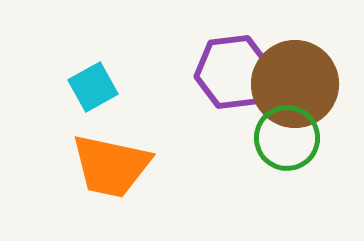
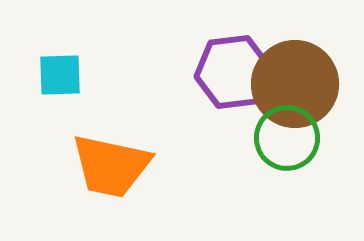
cyan square: moved 33 px left, 12 px up; rotated 27 degrees clockwise
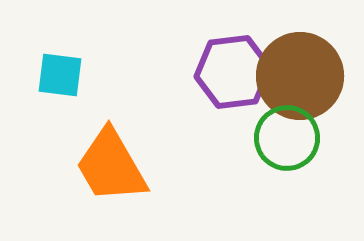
cyan square: rotated 9 degrees clockwise
brown circle: moved 5 px right, 8 px up
orange trapezoid: rotated 48 degrees clockwise
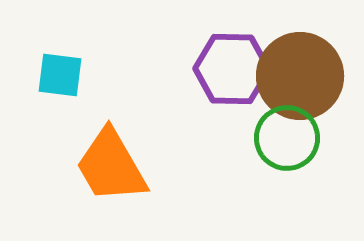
purple hexagon: moved 1 px left, 3 px up; rotated 8 degrees clockwise
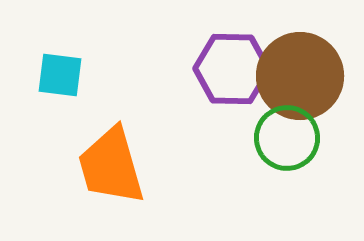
orange trapezoid: rotated 14 degrees clockwise
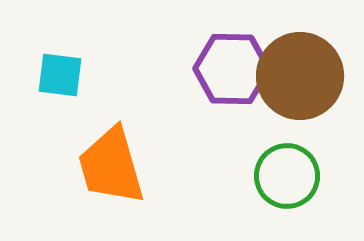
green circle: moved 38 px down
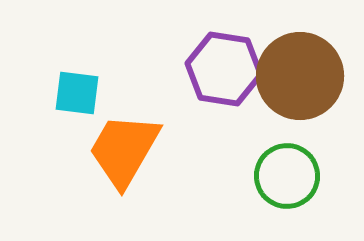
purple hexagon: moved 8 px left; rotated 8 degrees clockwise
cyan square: moved 17 px right, 18 px down
orange trapezoid: moved 13 px right, 16 px up; rotated 46 degrees clockwise
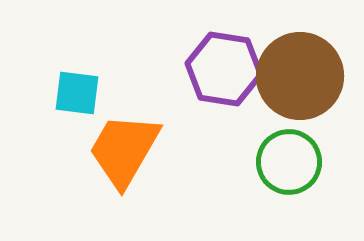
green circle: moved 2 px right, 14 px up
